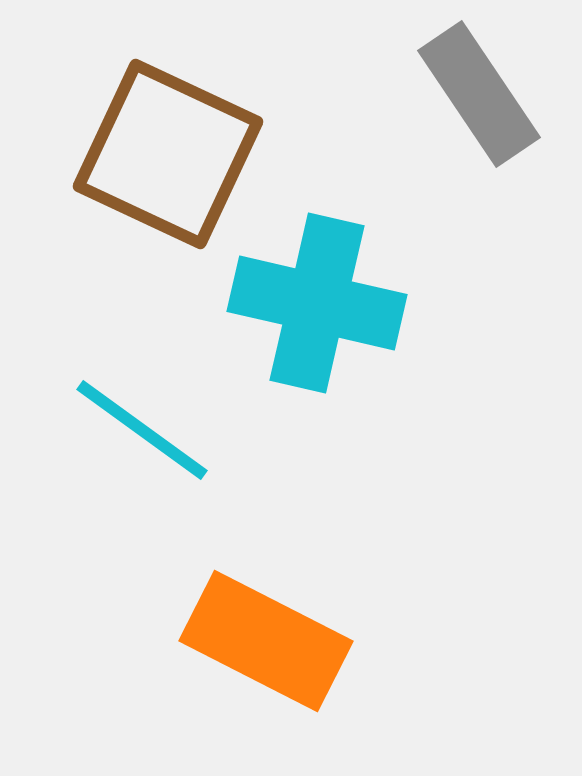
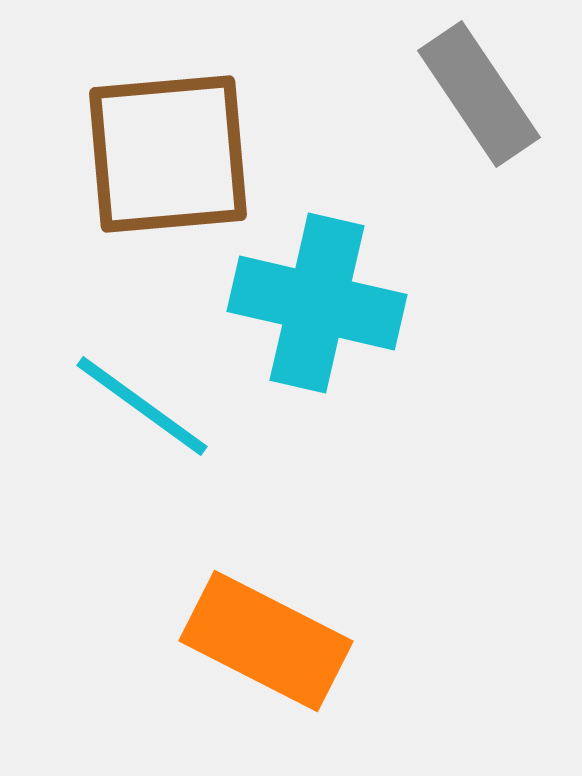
brown square: rotated 30 degrees counterclockwise
cyan line: moved 24 px up
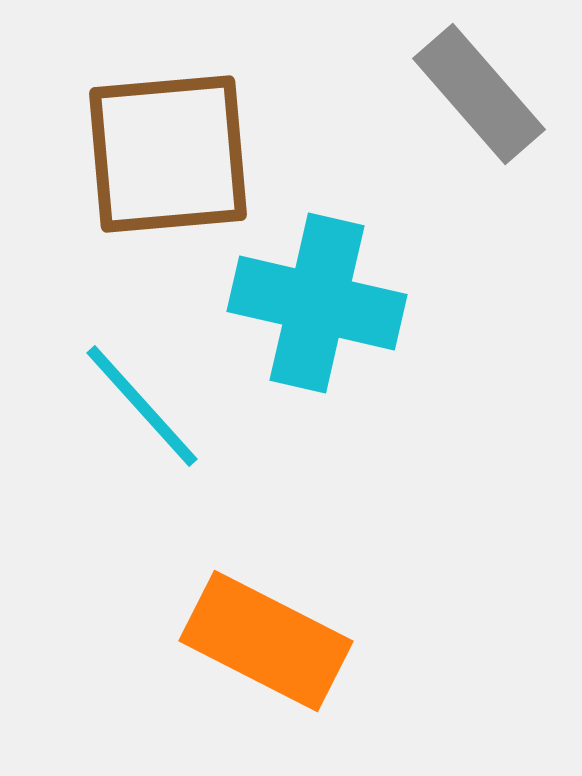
gray rectangle: rotated 7 degrees counterclockwise
cyan line: rotated 12 degrees clockwise
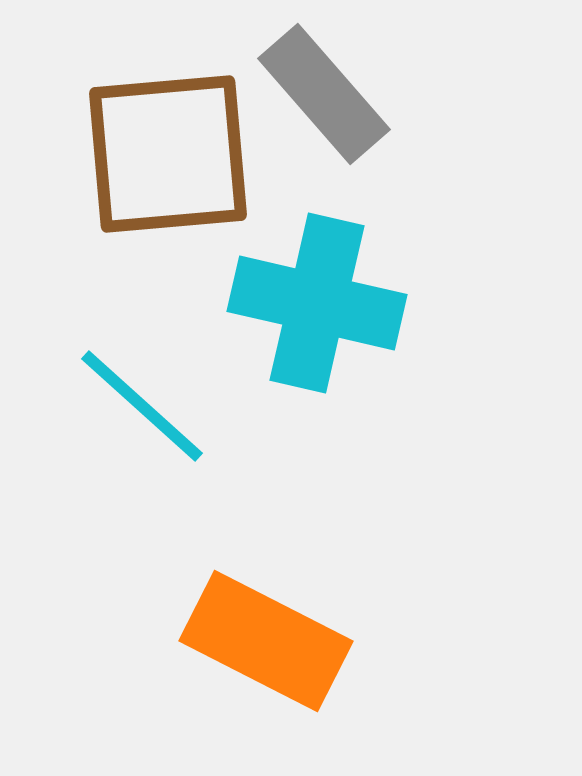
gray rectangle: moved 155 px left
cyan line: rotated 6 degrees counterclockwise
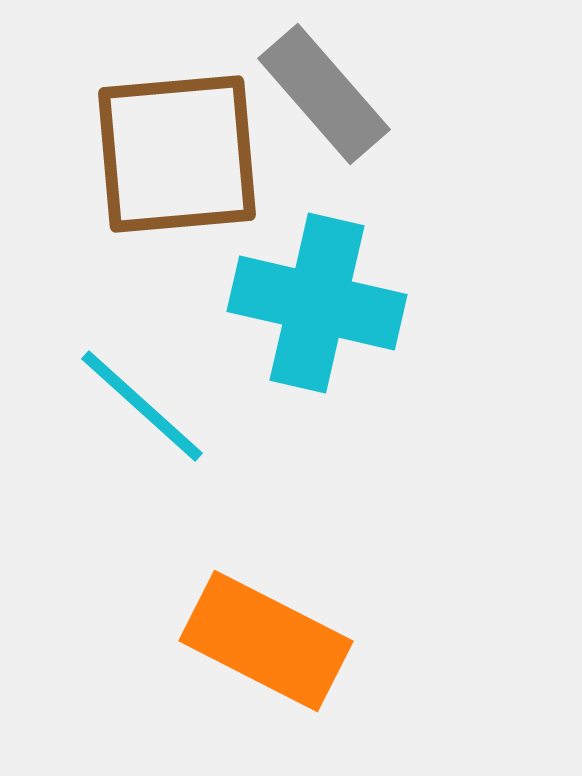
brown square: moved 9 px right
